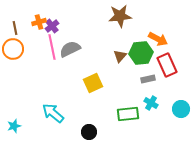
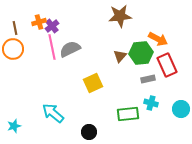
cyan cross: rotated 16 degrees counterclockwise
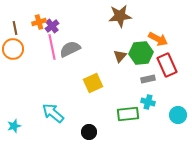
cyan cross: moved 3 px left, 1 px up
cyan circle: moved 3 px left, 6 px down
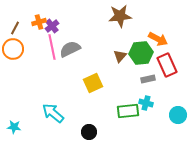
brown line: rotated 40 degrees clockwise
cyan cross: moved 2 px left, 1 px down
green rectangle: moved 3 px up
cyan star: moved 1 px down; rotated 24 degrees clockwise
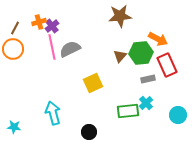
cyan cross: rotated 32 degrees clockwise
cyan arrow: rotated 35 degrees clockwise
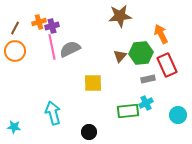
purple cross: rotated 24 degrees clockwise
orange arrow: moved 3 px right, 5 px up; rotated 144 degrees counterclockwise
orange circle: moved 2 px right, 2 px down
yellow square: rotated 24 degrees clockwise
cyan cross: rotated 16 degrees clockwise
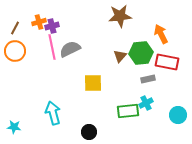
red rectangle: moved 3 px up; rotated 55 degrees counterclockwise
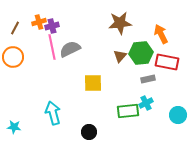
brown star: moved 7 px down
orange circle: moved 2 px left, 6 px down
